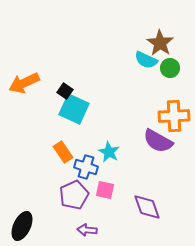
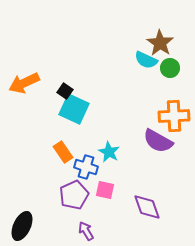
purple arrow: moved 1 px left, 1 px down; rotated 54 degrees clockwise
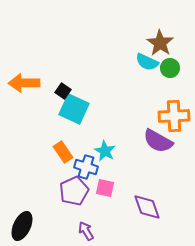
cyan semicircle: moved 1 px right, 2 px down
orange arrow: rotated 24 degrees clockwise
black square: moved 2 px left
cyan star: moved 4 px left, 1 px up
pink square: moved 2 px up
purple pentagon: moved 4 px up
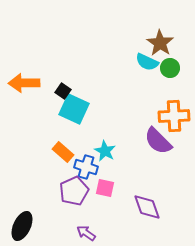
purple semicircle: rotated 16 degrees clockwise
orange rectangle: rotated 15 degrees counterclockwise
purple arrow: moved 2 px down; rotated 24 degrees counterclockwise
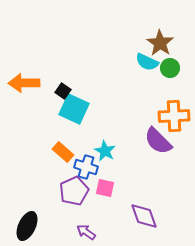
purple diamond: moved 3 px left, 9 px down
black ellipse: moved 5 px right
purple arrow: moved 1 px up
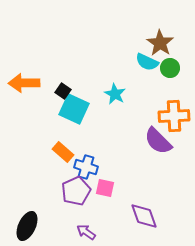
cyan star: moved 10 px right, 57 px up
purple pentagon: moved 2 px right
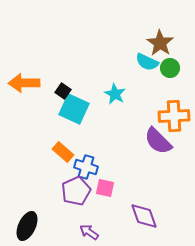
purple arrow: moved 3 px right
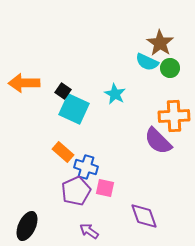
purple arrow: moved 1 px up
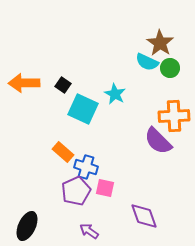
black square: moved 6 px up
cyan square: moved 9 px right
